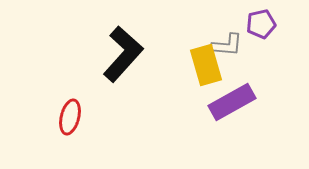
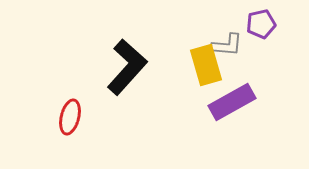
black L-shape: moved 4 px right, 13 px down
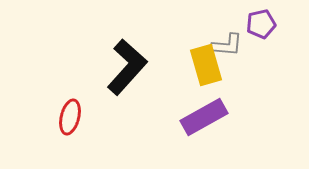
purple rectangle: moved 28 px left, 15 px down
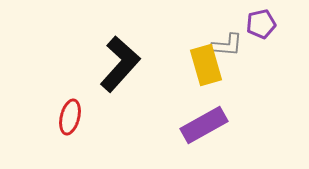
black L-shape: moved 7 px left, 3 px up
purple rectangle: moved 8 px down
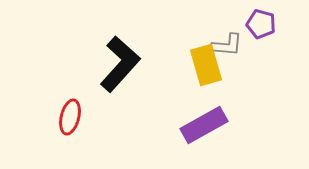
purple pentagon: rotated 28 degrees clockwise
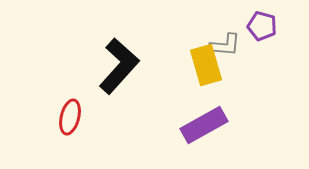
purple pentagon: moved 1 px right, 2 px down
gray L-shape: moved 2 px left
black L-shape: moved 1 px left, 2 px down
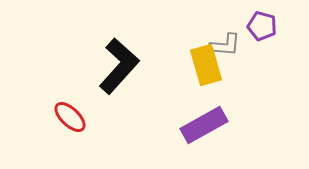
red ellipse: rotated 60 degrees counterclockwise
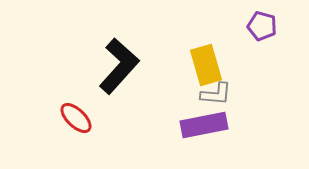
gray L-shape: moved 9 px left, 49 px down
red ellipse: moved 6 px right, 1 px down
purple rectangle: rotated 18 degrees clockwise
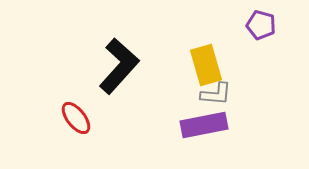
purple pentagon: moved 1 px left, 1 px up
red ellipse: rotated 8 degrees clockwise
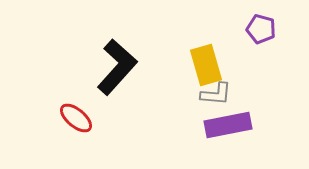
purple pentagon: moved 4 px down
black L-shape: moved 2 px left, 1 px down
red ellipse: rotated 12 degrees counterclockwise
purple rectangle: moved 24 px right
